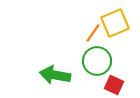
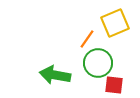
orange line: moved 6 px left, 6 px down
green circle: moved 1 px right, 2 px down
red square: rotated 18 degrees counterclockwise
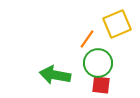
yellow square: moved 2 px right, 1 px down
red square: moved 13 px left
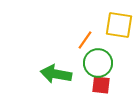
yellow square: moved 2 px right, 1 px down; rotated 32 degrees clockwise
orange line: moved 2 px left, 1 px down
green arrow: moved 1 px right, 1 px up
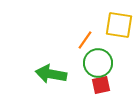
green arrow: moved 5 px left
red square: rotated 18 degrees counterclockwise
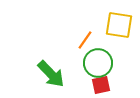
green arrow: rotated 144 degrees counterclockwise
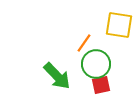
orange line: moved 1 px left, 3 px down
green circle: moved 2 px left, 1 px down
green arrow: moved 6 px right, 2 px down
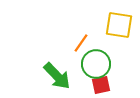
orange line: moved 3 px left
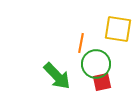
yellow square: moved 1 px left, 4 px down
orange line: rotated 24 degrees counterclockwise
red square: moved 1 px right, 3 px up
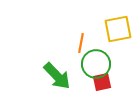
yellow square: rotated 20 degrees counterclockwise
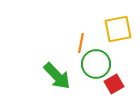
red square: moved 12 px right, 2 px down; rotated 18 degrees counterclockwise
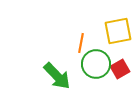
yellow square: moved 2 px down
red square: moved 6 px right, 15 px up
